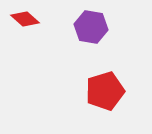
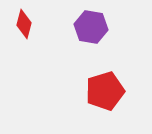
red diamond: moved 1 px left, 5 px down; rotated 64 degrees clockwise
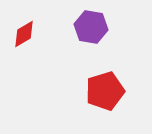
red diamond: moved 10 px down; rotated 44 degrees clockwise
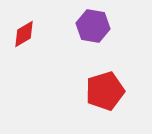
purple hexagon: moved 2 px right, 1 px up
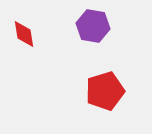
red diamond: rotated 68 degrees counterclockwise
